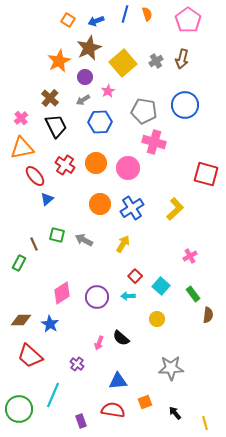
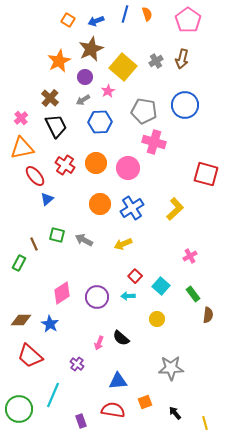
brown star at (89, 48): moved 2 px right, 1 px down
yellow square at (123, 63): moved 4 px down; rotated 8 degrees counterclockwise
yellow arrow at (123, 244): rotated 144 degrees counterclockwise
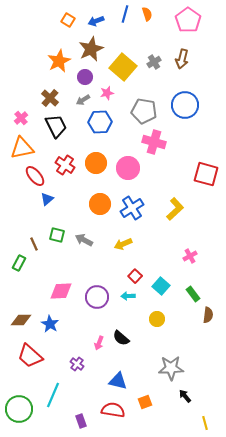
gray cross at (156, 61): moved 2 px left, 1 px down
pink star at (108, 91): moved 1 px left, 2 px down; rotated 16 degrees clockwise
pink diamond at (62, 293): moved 1 px left, 2 px up; rotated 30 degrees clockwise
blue triangle at (118, 381): rotated 18 degrees clockwise
black arrow at (175, 413): moved 10 px right, 17 px up
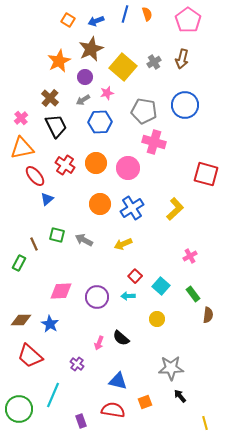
black arrow at (185, 396): moved 5 px left
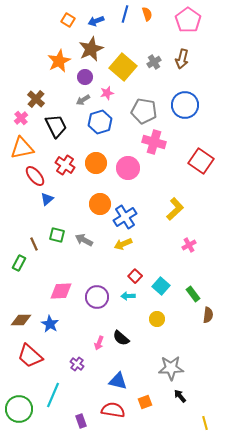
brown cross at (50, 98): moved 14 px left, 1 px down
blue hexagon at (100, 122): rotated 15 degrees counterclockwise
red square at (206, 174): moved 5 px left, 13 px up; rotated 20 degrees clockwise
blue cross at (132, 208): moved 7 px left, 9 px down
pink cross at (190, 256): moved 1 px left, 11 px up
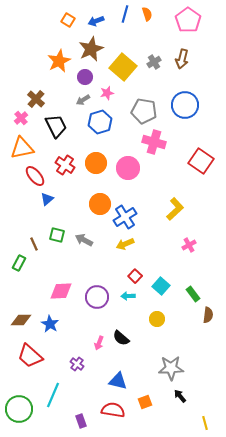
yellow arrow at (123, 244): moved 2 px right
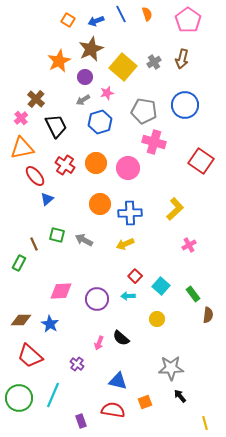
blue line at (125, 14): moved 4 px left; rotated 42 degrees counterclockwise
blue cross at (125, 217): moved 5 px right, 4 px up; rotated 30 degrees clockwise
purple circle at (97, 297): moved 2 px down
green circle at (19, 409): moved 11 px up
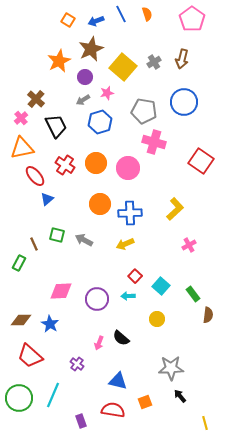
pink pentagon at (188, 20): moved 4 px right, 1 px up
blue circle at (185, 105): moved 1 px left, 3 px up
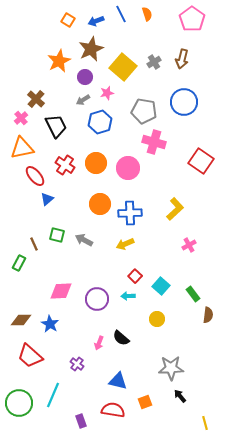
green circle at (19, 398): moved 5 px down
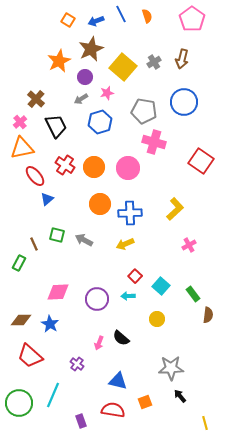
orange semicircle at (147, 14): moved 2 px down
gray arrow at (83, 100): moved 2 px left, 1 px up
pink cross at (21, 118): moved 1 px left, 4 px down
orange circle at (96, 163): moved 2 px left, 4 px down
pink diamond at (61, 291): moved 3 px left, 1 px down
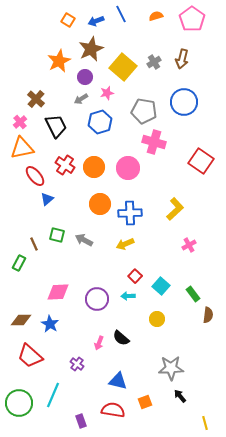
orange semicircle at (147, 16): moved 9 px right; rotated 88 degrees counterclockwise
